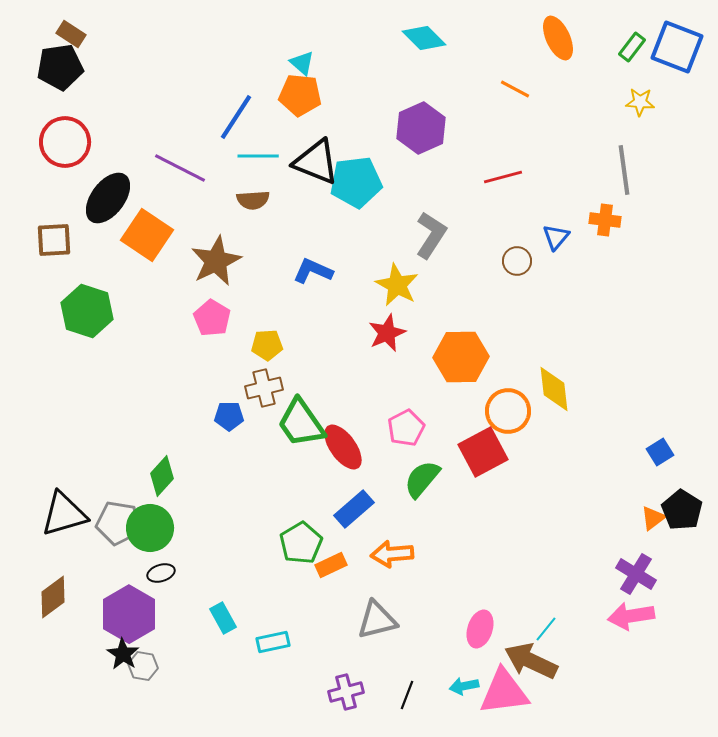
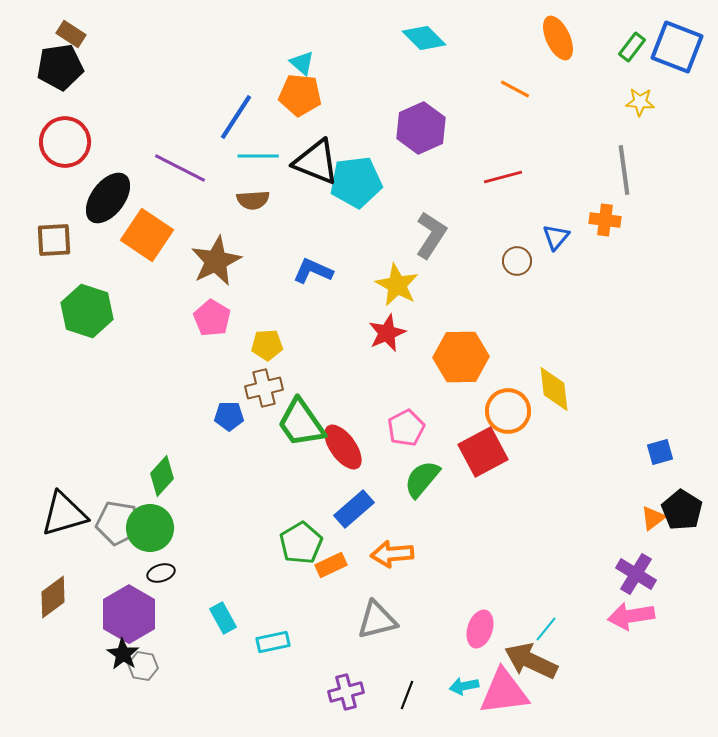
blue square at (660, 452): rotated 16 degrees clockwise
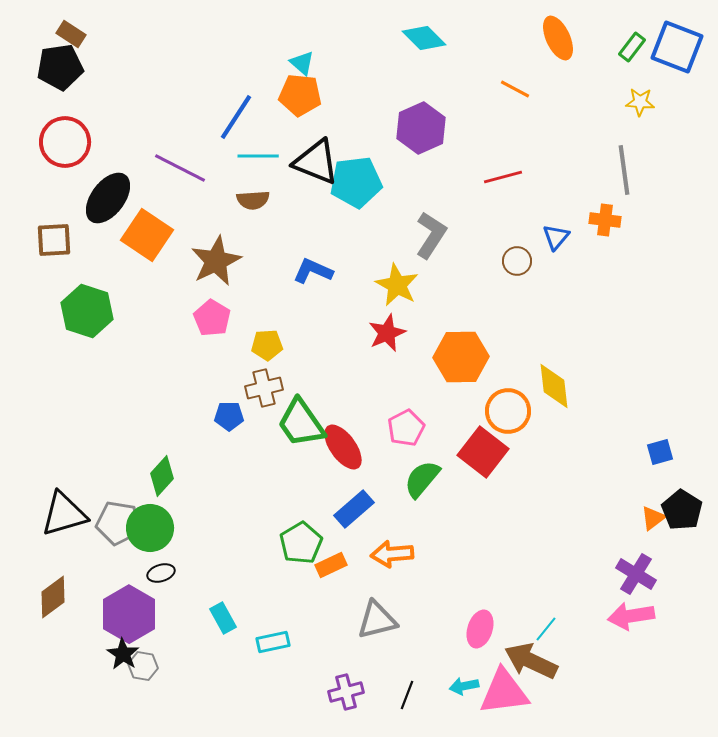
yellow diamond at (554, 389): moved 3 px up
red square at (483, 452): rotated 24 degrees counterclockwise
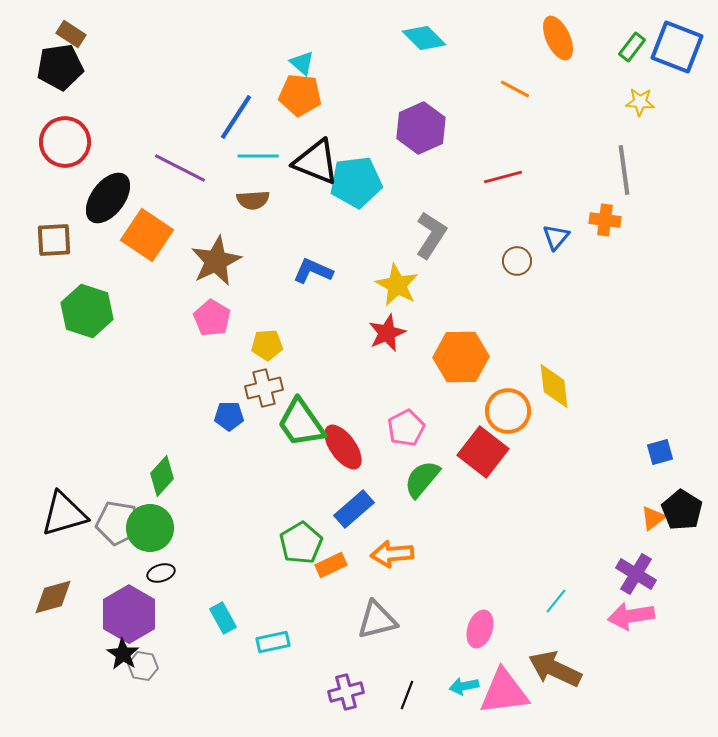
brown diamond at (53, 597): rotated 21 degrees clockwise
cyan line at (546, 629): moved 10 px right, 28 px up
brown arrow at (531, 661): moved 24 px right, 8 px down
